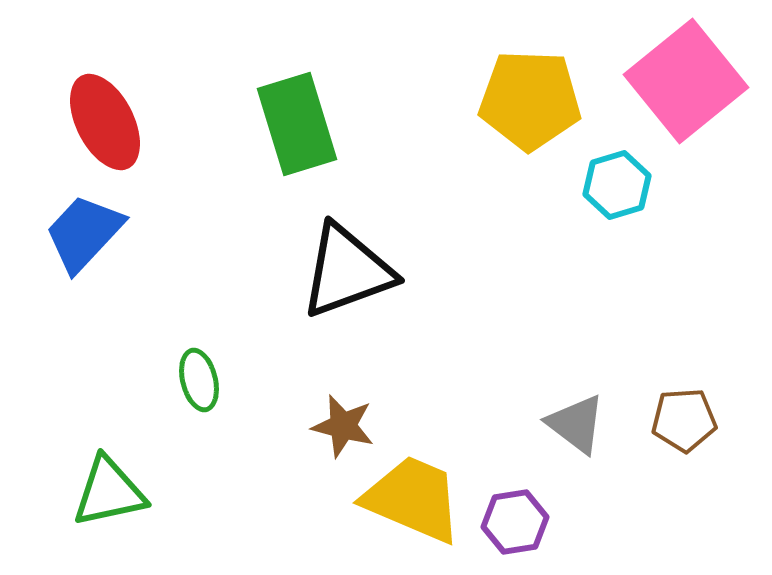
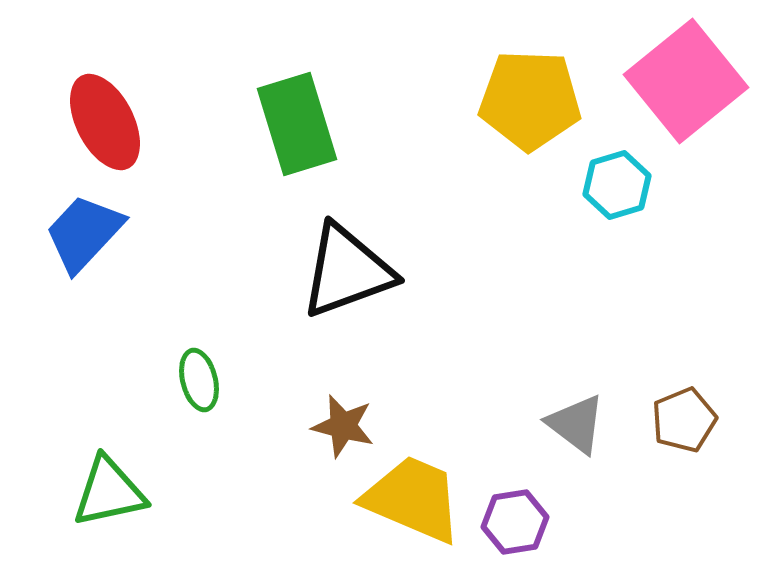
brown pentagon: rotated 18 degrees counterclockwise
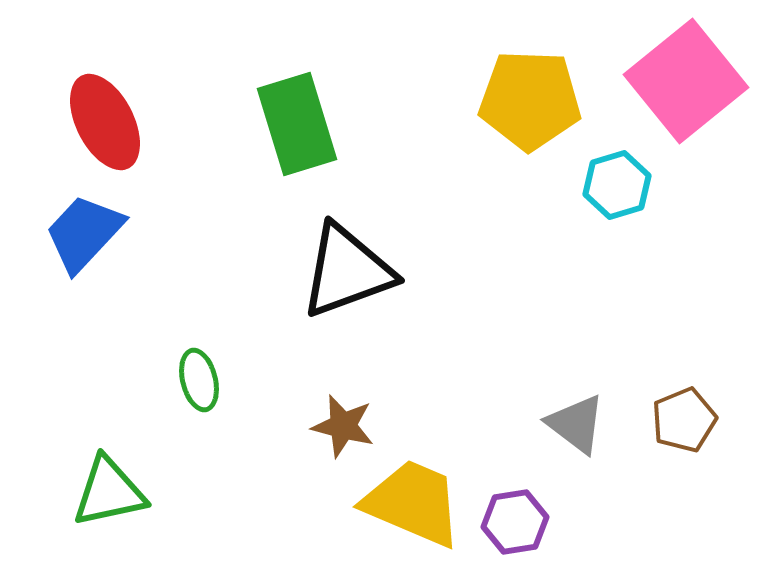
yellow trapezoid: moved 4 px down
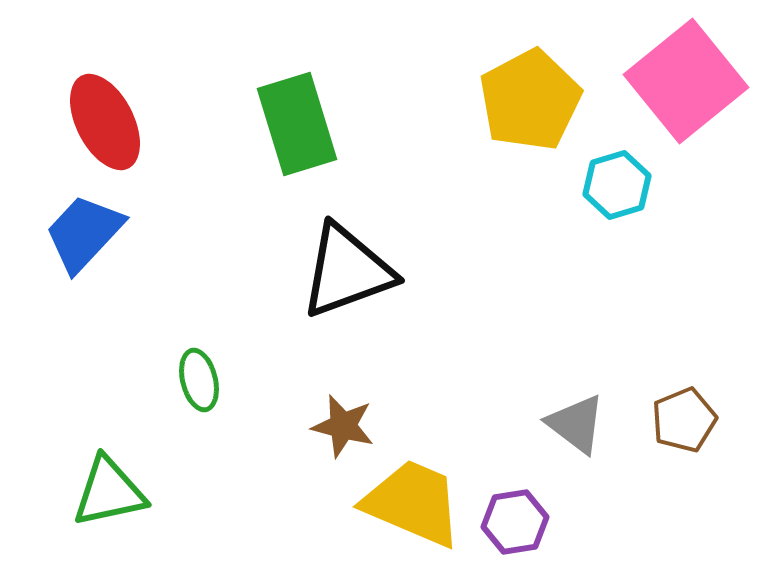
yellow pentagon: rotated 30 degrees counterclockwise
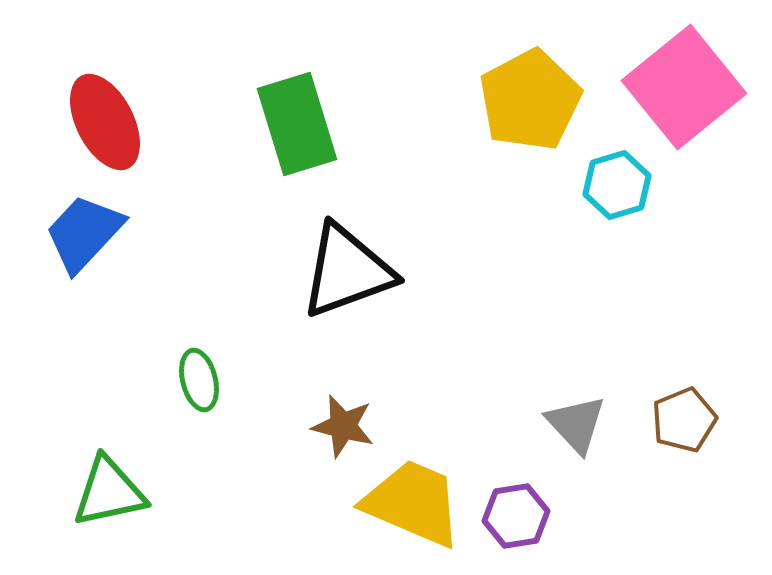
pink square: moved 2 px left, 6 px down
gray triangle: rotated 10 degrees clockwise
purple hexagon: moved 1 px right, 6 px up
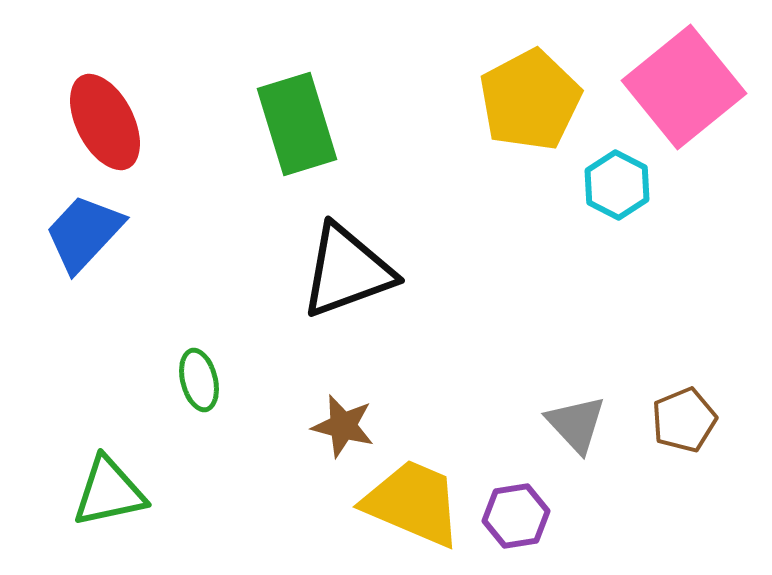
cyan hexagon: rotated 16 degrees counterclockwise
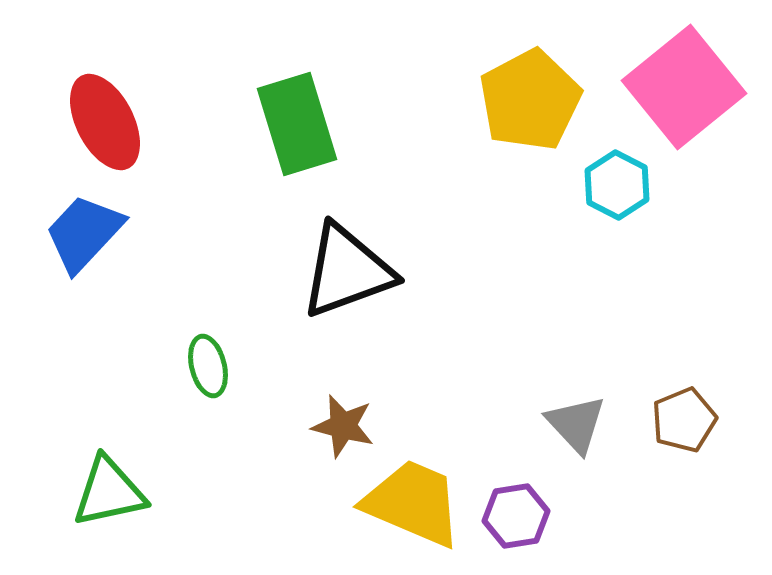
green ellipse: moved 9 px right, 14 px up
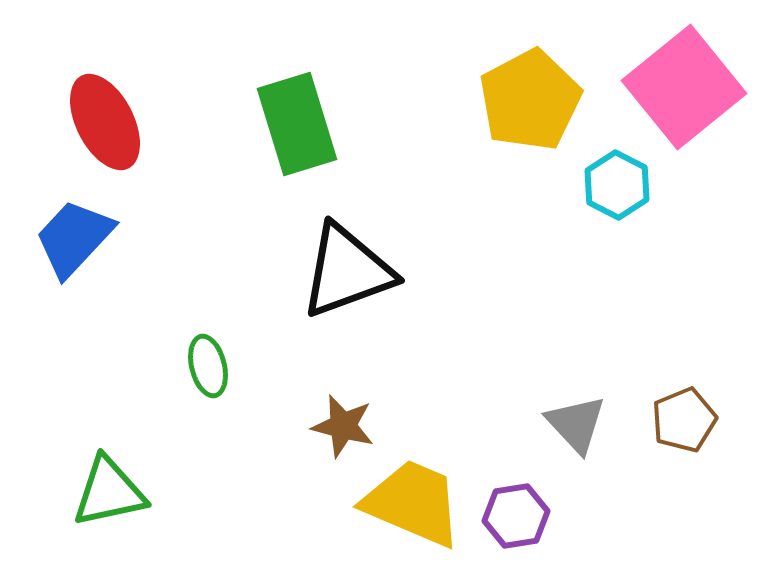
blue trapezoid: moved 10 px left, 5 px down
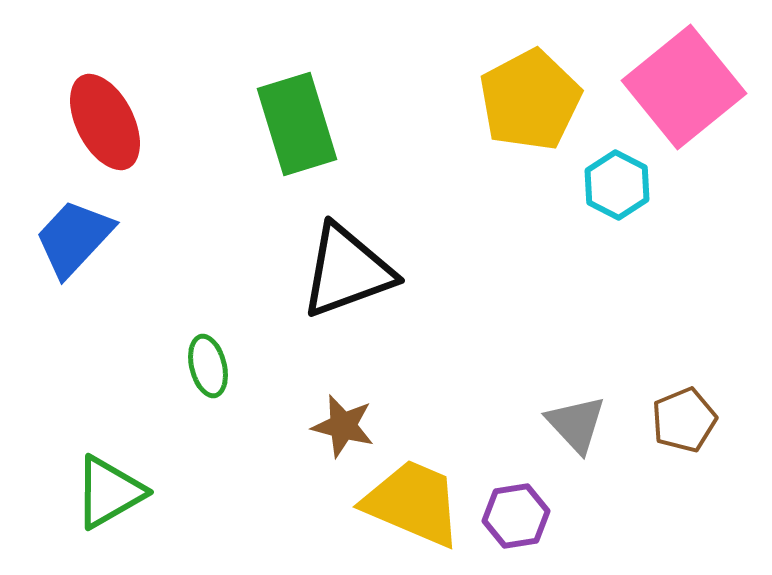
green triangle: rotated 18 degrees counterclockwise
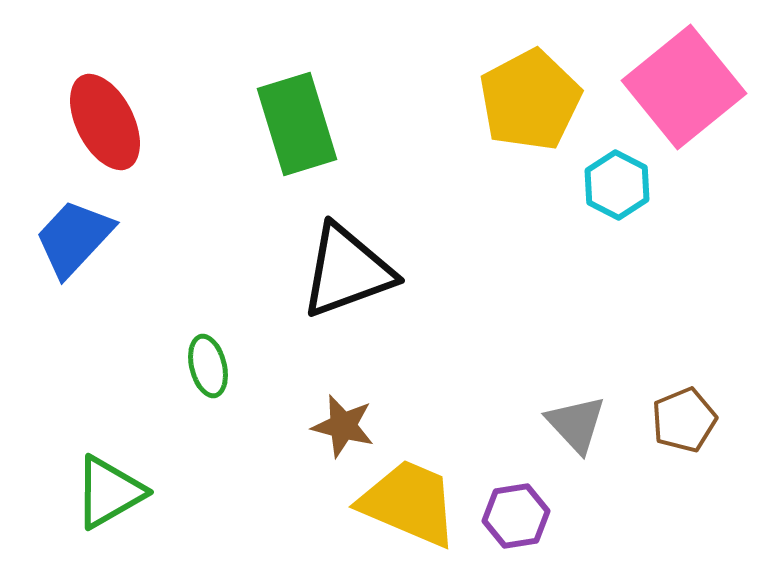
yellow trapezoid: moved 4 px left
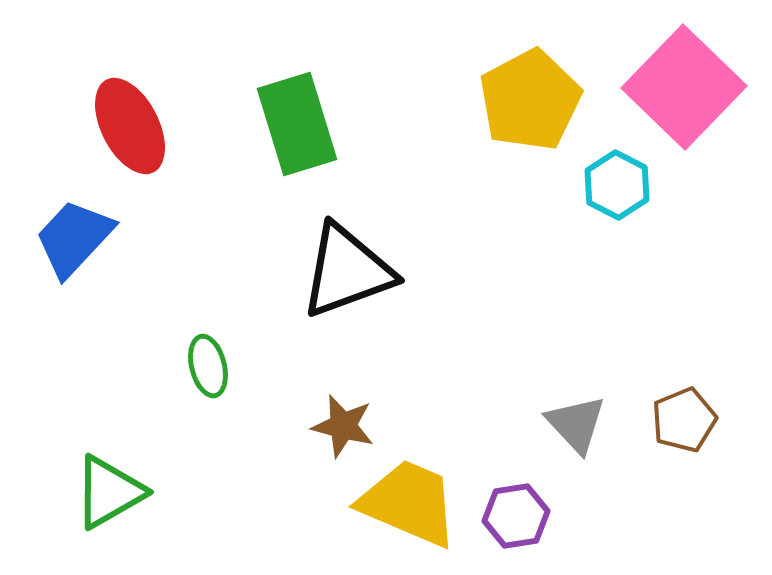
pink square: rotated 7 degrees counterclockwise
red ellipse: moved 25 px right, 4 px down
